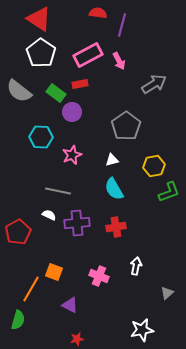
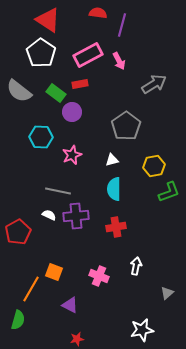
red triangle: moved 9 px right, 1 px down
cyan semicircle: rotated 30 degrees clockwise
purple cross: moved 1 px left, 7 px up
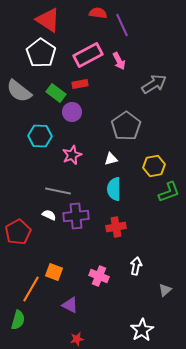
purple line: rotated 40 degrees counterclockwise
cyan hexagon: moved 1 px left, 1 px up
white triangle: moved 1 px left, 1 px up
gray triangle: moved 2 px left, 3 px up
white star: rotated 20 degrees counterclockwise
